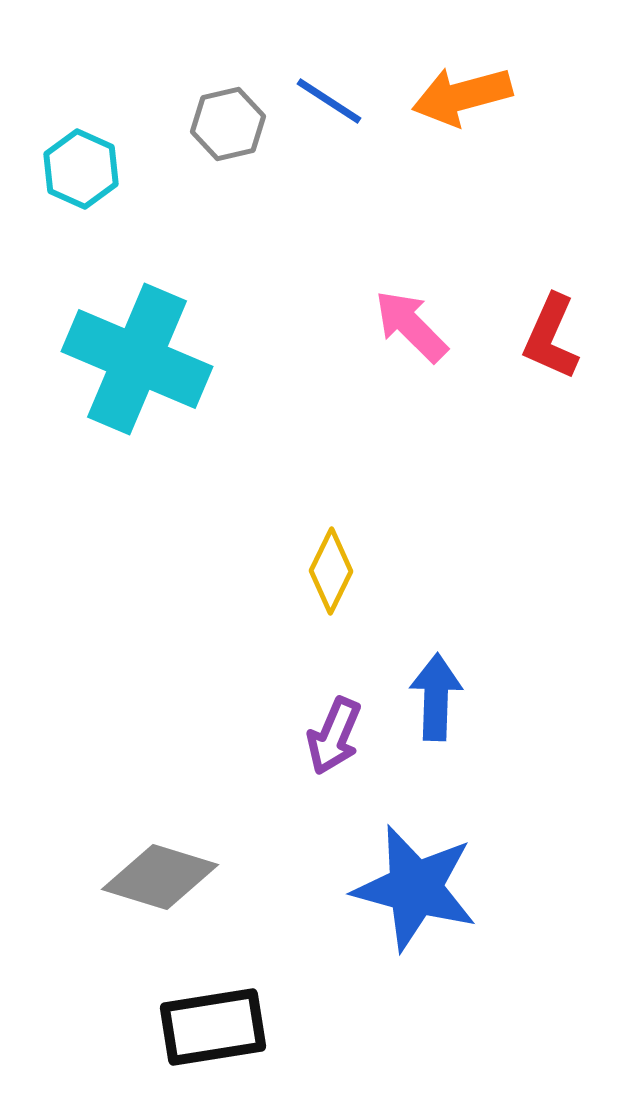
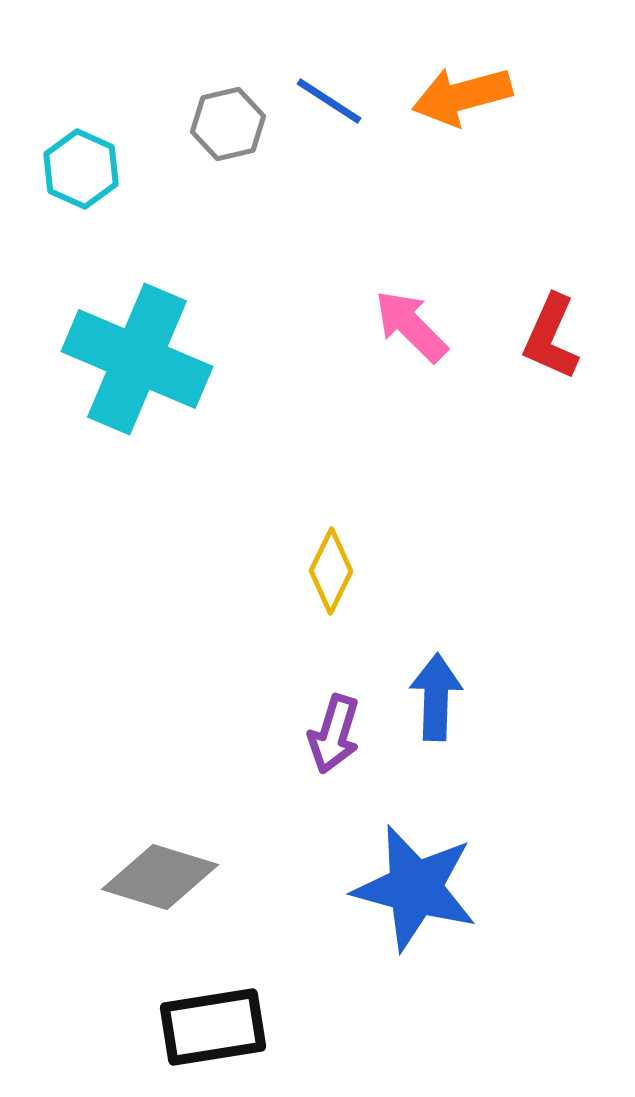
purple arrow: moved 2 px up; rotated 6 degrees counterclockwise
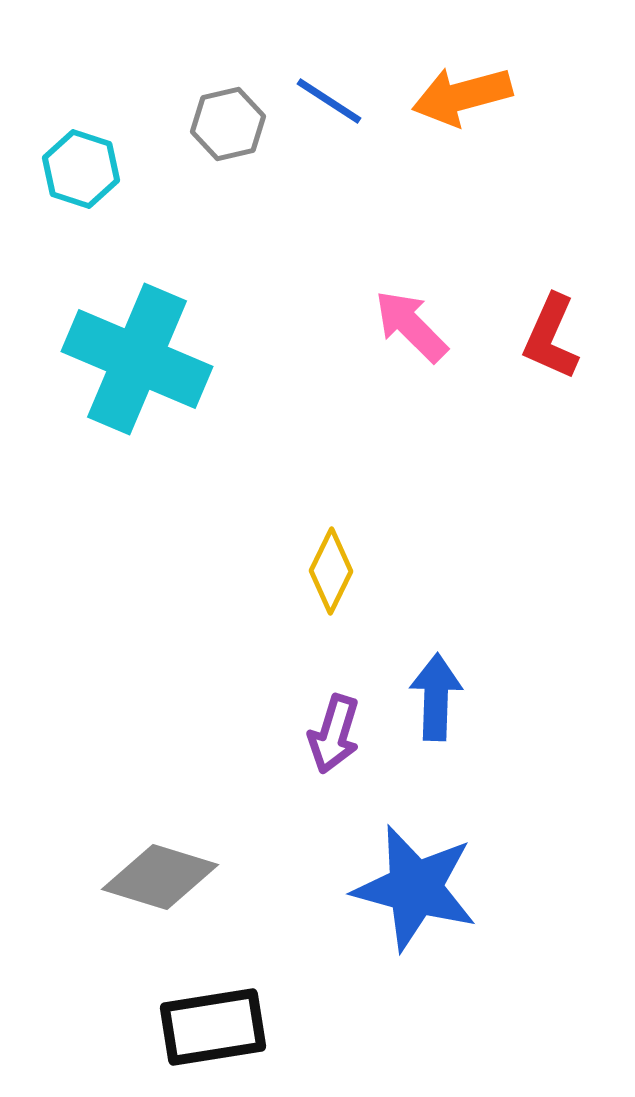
cyan hexagon: rotated 6 degrees counterclockwise
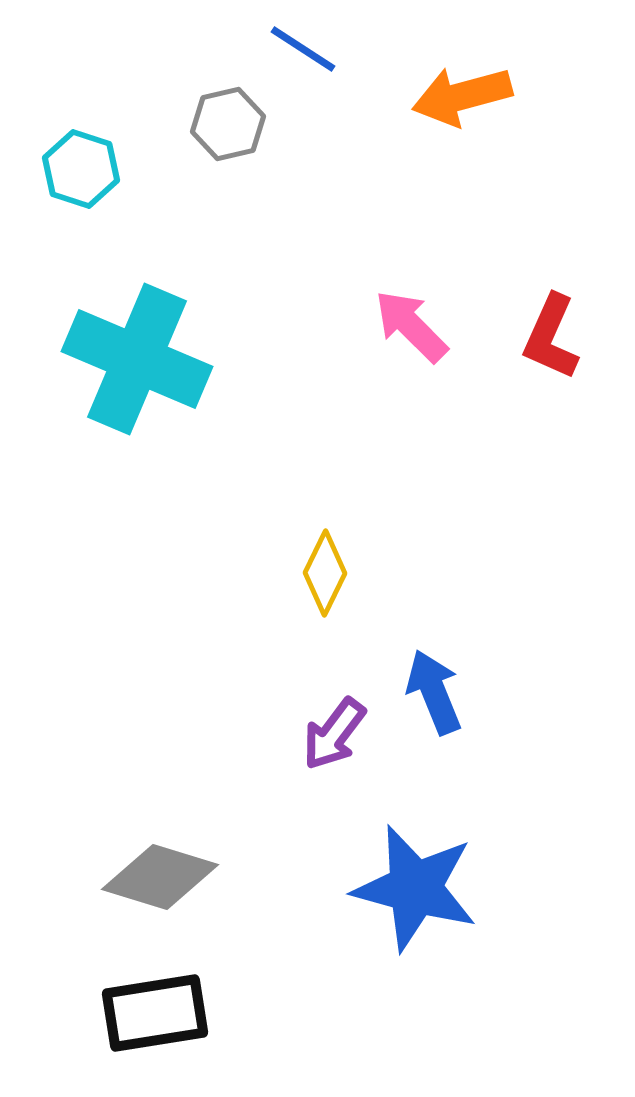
blue line: moved 26 px left, 52 px up
yellow diamond: moved 6 px left, 2 px down
blue arrow: moved 2 px left, 5 px up; rotated 24 degrees counterclockwise
purple arrow: rotated 20 degrees clockwise
black rectangle: moved 58 px left, 14 px up
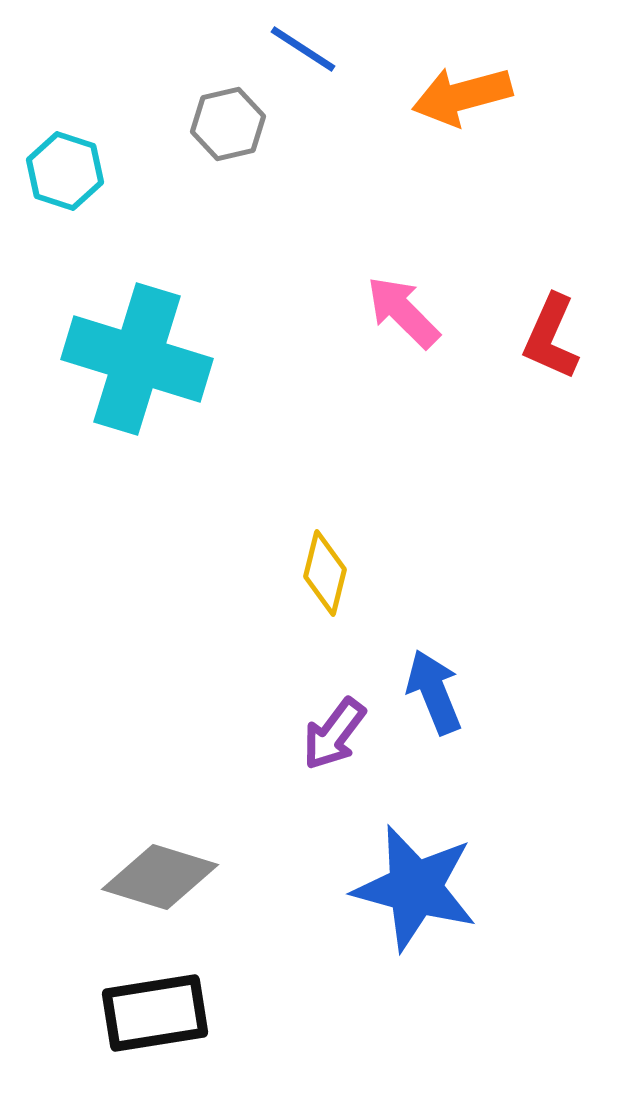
cyan hexagon: moved 16 px left, 2 px down
pink arrow: moved 8 px left, 14 px up
cyan cross: rotated 6 degrees counterclockwise
yellow diamond: rotated 12 degrees counterclockwise
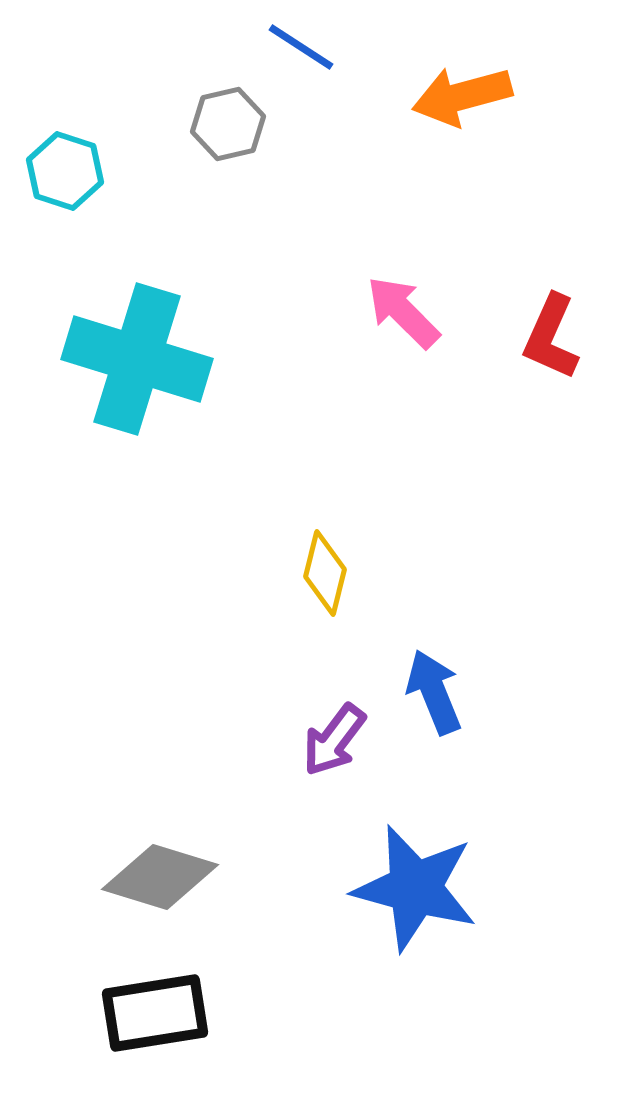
blue line: moved 2 px left, 2 px up
purple arrow: moved 6 px down
